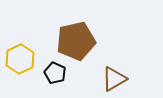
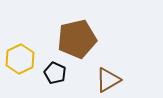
brown pentagon: moved 1 px right, 2 px up
brown triangle: moved 6 px left, 1 px down
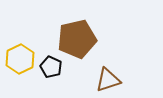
black pentagon: moved 4 px left, 6 px up
brown triangle: rotated 12 degrees clockwise
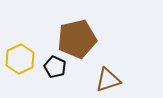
black pentagon: moved 4 px right
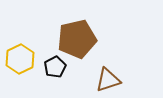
black pentagon: rotated 20 degrees clockwise
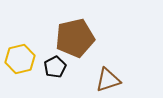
brown pentagon: moved 2 px left, 1 px up
yellow hexagon: rotated 12 degrees clockwise
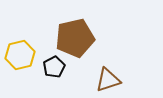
yellow hexagon: moved 4 px up
black pentagon: moved 1 px left
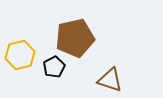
brown triangle: moved 2 px right; rotated 36 degrees clockwise
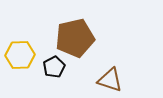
yellow hexagon: rotated 12 degrees clockwise
